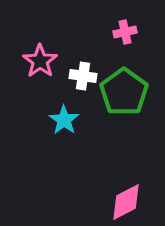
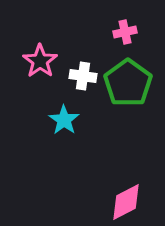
green pentagon: moved 4 px right, 9 px up
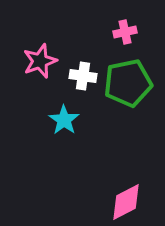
pink star: rotated 16 degrees clockwise
green pentagon: rotated 24 degrees clockwise
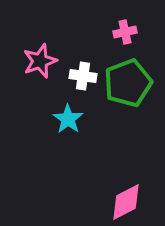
green pentagon: rotated 9 degrees counterclockwise
cyan star: moved 4 px right, 1 px up
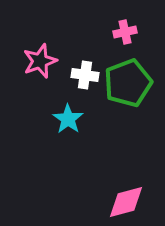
white cross: moved 2 px right, 1 px up
pink diamond: rotated 12 degrees clockwise
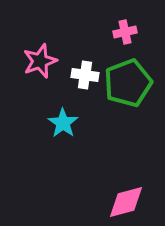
cyan star: moved 5 px left, 4 px down
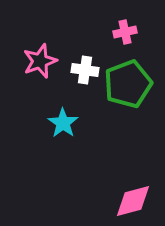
white cross: moved 5 px up
green pentagon: moved 1 px down
pink diamond: moved 7 px right, 1 px up
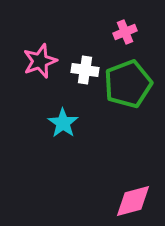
pink cross: rotated 10 degrees counterclockwise
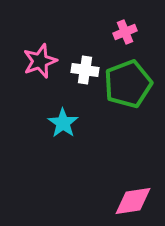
pink diamond: rotated 6 degrees clockwise
